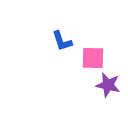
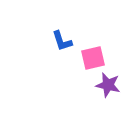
pink square: rotated 15 degrees counterclockwise
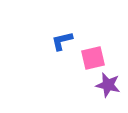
blue L-shape: rotated 95 degrees clockwise
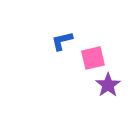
purple star: rotated 25 degrees clockwise
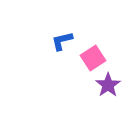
pink square: rotated 20 degrees counterclockwise
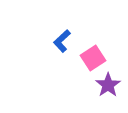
blue L-shape: rotated 30 degrees counterclockwise
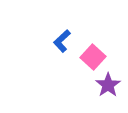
pink square: moved 1 px up; rotated 15 degrees counterclockwise
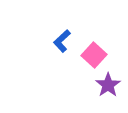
pink square: moved 1 px right, 2 px up
